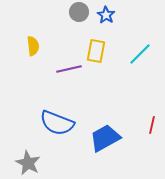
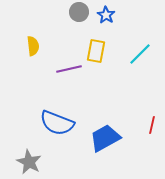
gray star: moved 1 px right, 1 px up
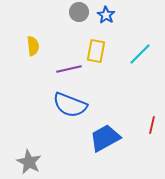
blue semicircle: moved 13 px right, 18 px up
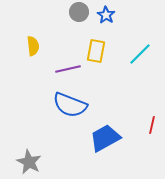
purple line: moved 1 px left
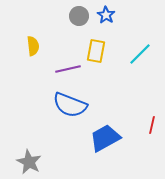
gray circle: moved 4 px down
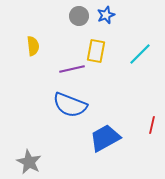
blue star: rotated 18 degrees clockwise
purple line: moved 4 px right
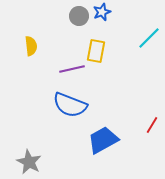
blue star: moved 4 px left, 3 px up
yellow semicircle: moved 2 px left
cyan line: moved 9 px right, 16 px up
red line: rotated 18 degrees clockwise
blue trapezoid: moved 2 px left, 2 px down
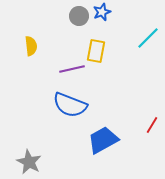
cyan line: moved 1 px left
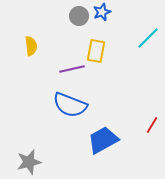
gray star: rotated 30 degrees clockwise
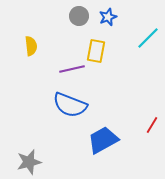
blue star: moved 6 px right, 5 px down
